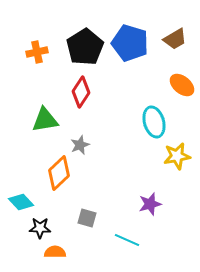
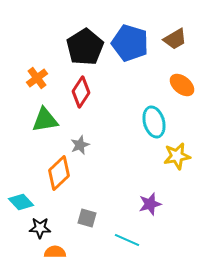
orange cross: moved 26 px down; rotated 25 degrees counterclockwise
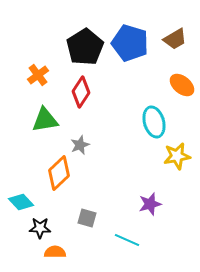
orange cross: moved 1 px right, 3 px up
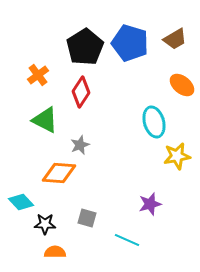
green triangle: rotated 36 degrees clockwise
orange diamond: rotated 48 degrees clockwise
black star: moved 5 px right, 4 px up
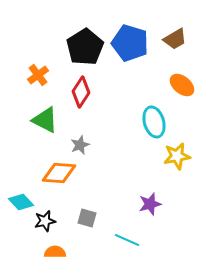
black star: moved 3 px up; rotated 15 degrees counterclockwise
